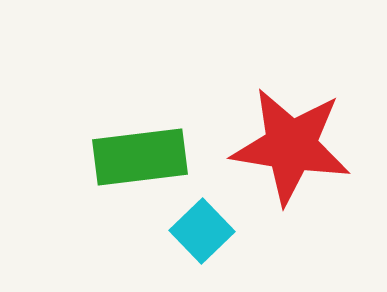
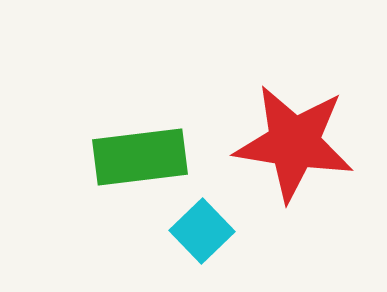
red star: moved 3 px right, 3 px up
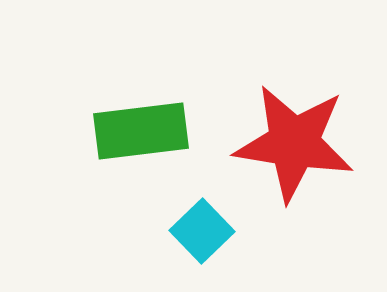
green rectangle: moved 1 px right, 26 px up
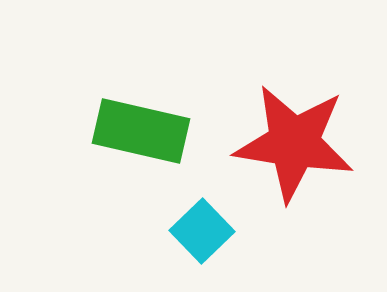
green rectangle: rotated 20 degrees clockwise
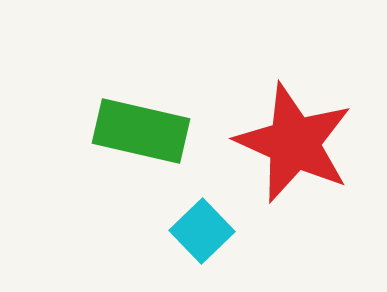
red star: rotated 15 degrees clockwise
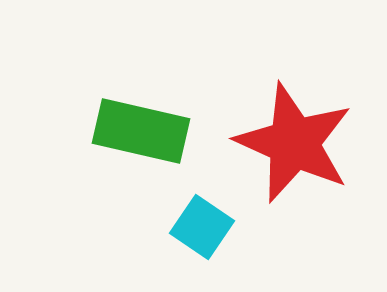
cyan square: moved 4 px up; rotated 12 degrees counterclockwise
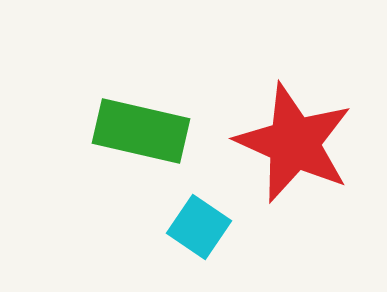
cyan square: moved 3 px left
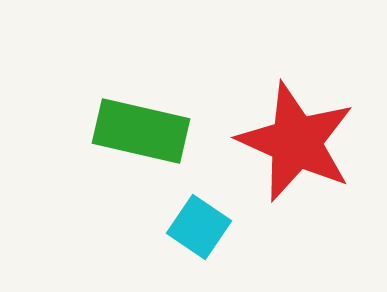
red star: moved 2 px right, 1 px up
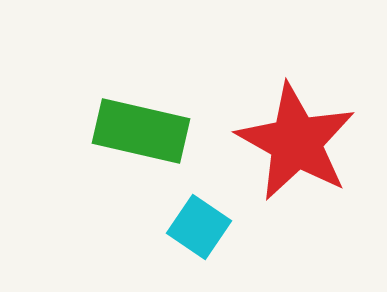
red star: rotated 5 degrees clockwise
